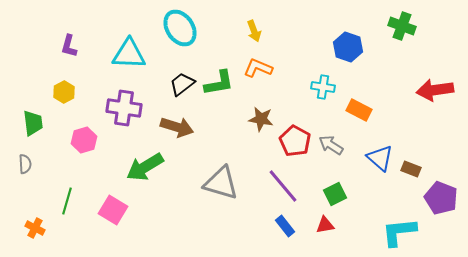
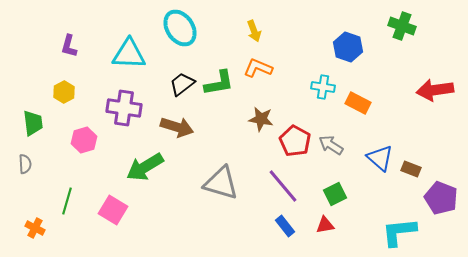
orange rectangle: moved 1 px left, 7 px up
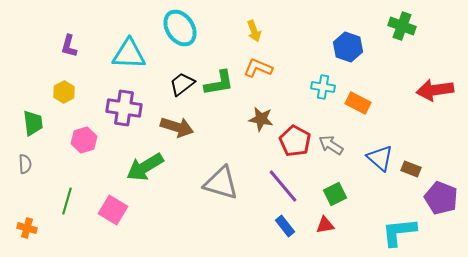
orange cross: moved 8 px left; rotated 12 degrees counterclockwise
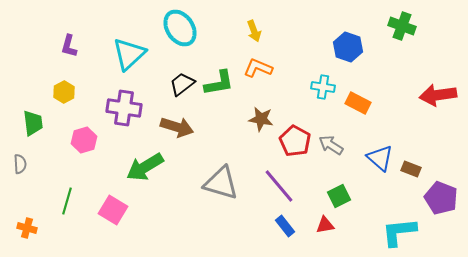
cyan triangle: rotated 45 degrees counterclockwise
red arrow: moved 3 px right, 5 px down
gray semicircle: moved 5 px left
purple line: moved 4 px left
green square: moved 4 px right, 2 px down
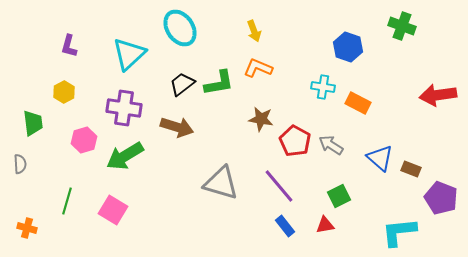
green arrow: moved 20 px left, 11 px up
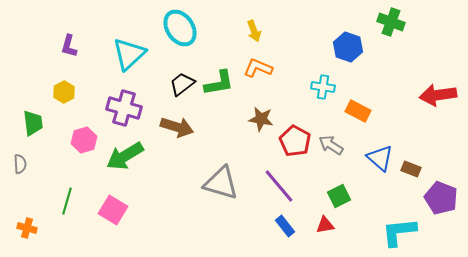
green cross: moved 11 px left, 4 px up
orange rectangle: moved 8 px down
purple cross: rotated 8 degrees clockwise
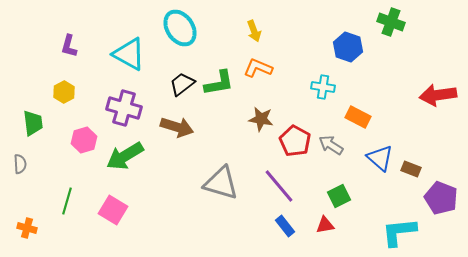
cyan triangle: rotated 48 degrees counterclockwise
orange rectangle: moved 6 px down
